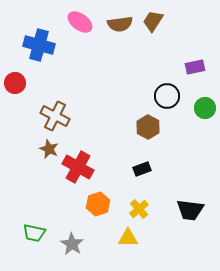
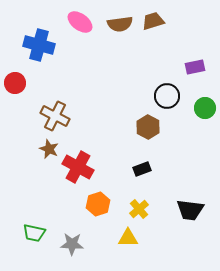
brown trapezoid: rotated 40 degrees clockwise
gray star: rotated 30 degrees counterclockwise
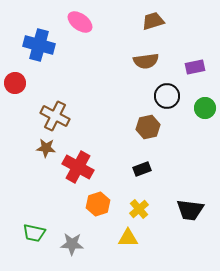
brown semicircle: moved 26 px right, 37 px down
brown hexagon: rotated 20 degrees clockwise
brown star: moved 3 px left, 1 px up; rotated 18 degrees counterclockwise
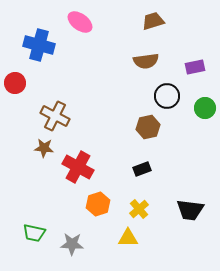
brown star: moved 2 px left
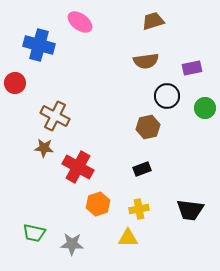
purple rectangle: moved 3 px left, 1 px down
yellow cross: rotated 30 degrees clockwise
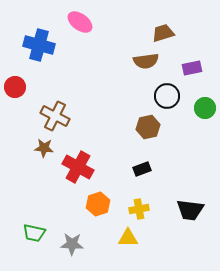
brown trapezoid: moved 10 px right, 12 px down
red circle: moved 4 px down
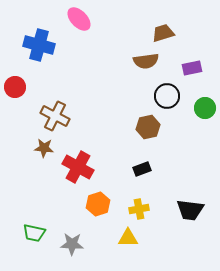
pink ellipse: moved 1 px left, 3 px up; rotated 10 degrees clockwise
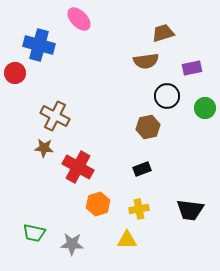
red circle: moved 14 px up
yellow triangle: moved 1 px left, 2 px down
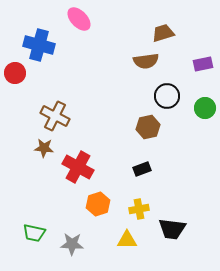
purple rectangle: moved 11 px right, 4 px up
black trapezoid: moved 18 px left, 19 px down
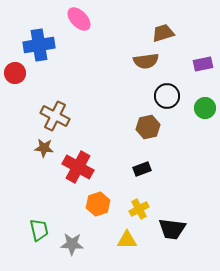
blue cross: rotated 24 degrees counterclockwise
yellow cross: rotated 18 degrees counterclockwise
green trapezoid: moved 5 px right, 3 px up; rotated 115 degrees counterclockwise
